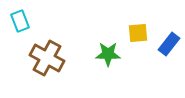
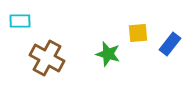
cyan rectangle: rotated 70 degrees counterclockwise
blue rectangle: moved 1 px right
green star: rotated 15 degrees clockwise
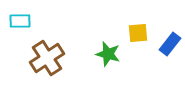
brown cross: rotated 28 degrees clockwise
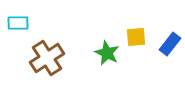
cyan rectangle: moved 2 px left, 2 px down
yellow square: moved 2 px left, 4 px down
green star: moved 1 px left, 1 px up; rotated 10 degrees clockwise
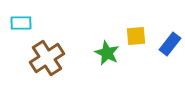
cyan rectangle: moved 3 px right
yellow square: moved 1 px up
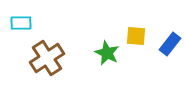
yellow square: rotated 10 degrees clockwise
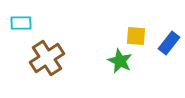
blue rectangle: moved 1 px left, 1 px up
green star: moved 13 px right, 8 px down
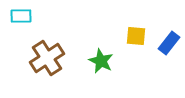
cyan rectangle: moved 7 px up
green star: moved 19 px left
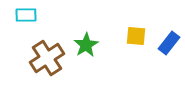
cyan rectangle: moved 5 px right, 1 px up
green star: moved 15 px left, 16 px up; rotated 15 degrees clockwise
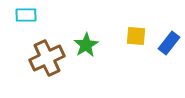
brown cross: rotated 8 degrees clockwise
